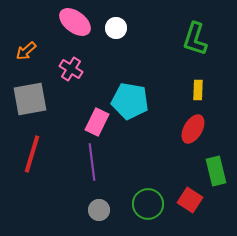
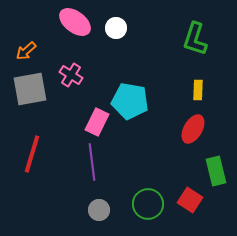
pink cross: moved 6 px down
gray square: moved 10 px up
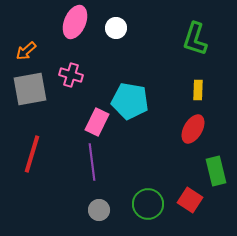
pink ellipse: rotated 76 degrees clockwise
pink cross: rotated 15 degrees counterclockwise
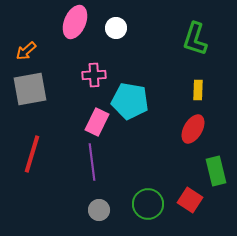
pink cross: moved 23 px right; rotated 20 degrees counterclockwise
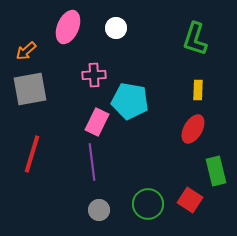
pink ellipse: moved 7 px left, 5 px down
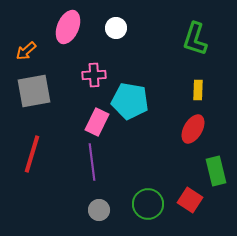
gray square: moved 4 px right, 2 px down
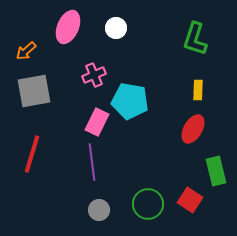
pink cross: rotated 20 degrees counterclockwise
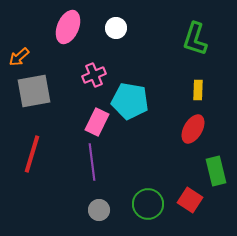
orange arrow: moved 7 px left, 6 px down
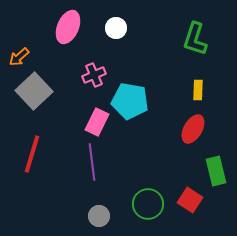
gray square: rotated 33 degrees counterclockwise
gray circle: moved 6 px down
